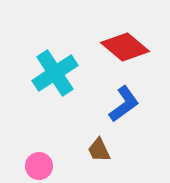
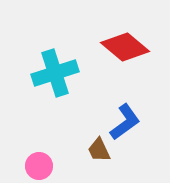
cyan cross: rotated 15 degrees clockwise
blue L-shape: moved 1 px right, 18 px down
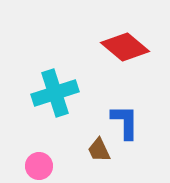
cyan cross: moved 20 px down
blue L-shape: rotated 54 degrees counterclockwise
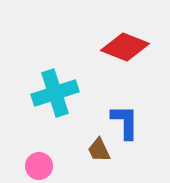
red diamond: rotated 18 degrees counterclockwise
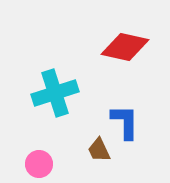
red diamond: rotated 9 degrees counterclockwise
pink circle: moved 2 px up
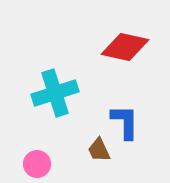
pink circle: moved 2 px left
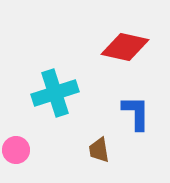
blue L-shape: moved 11 px right, 9 px up
brown trapezoid: rotated 16 degrees clockwise
pink circle: moved 21 px left, 14 px up
